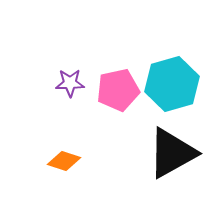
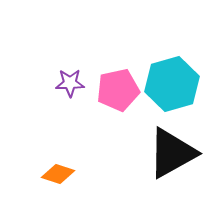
orange diamond: moved 6 px left, 13 px down
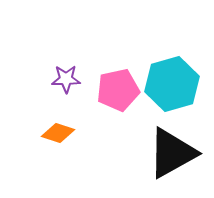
purple star: moved 4 px left, 4 px up
orange diamond: moved 41 px up
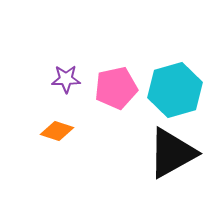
cyan hexagon: moved 3 px right, 6 px down
pink pentagon: moved 2 px left, 2 px up
orange diamond: moved 1 px left, 2 px up
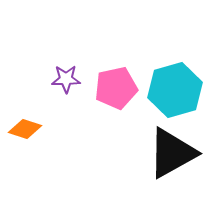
orange diamond: moved 32 px left, 2 px up
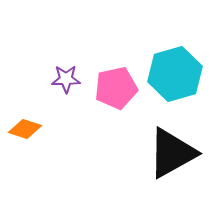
cyan hexagon: moved 16 px up
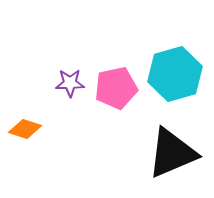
purple star: moved 4 px right, 4 px down
black triangle: rotated 6 degrees clockwise
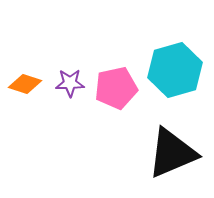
cyan hexagon: moved 4 px up
orange diamond: moved 45 px up
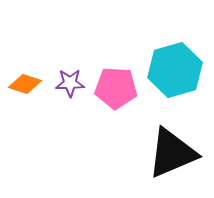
pink pentagon: rotated 15 degrees clockwise
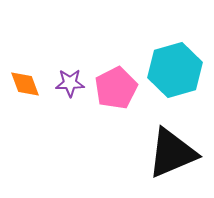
orange diamond: rotated 52 degrees clockwise
pink pentagon: rotated 30 degrees counterclockwise
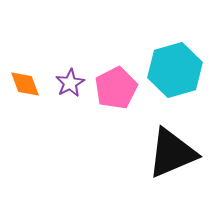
purple star: rotated 28 degrees counterclockwise
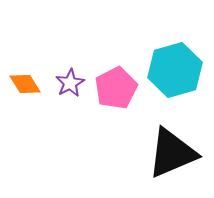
orange diamond: rotated 12 degrees counterclockwise
